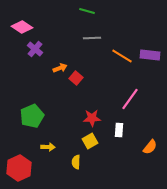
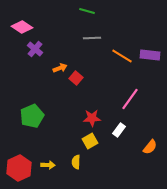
white rectangle: rotated 32 degrees clockwise
yellow arrow: moved 18 px down
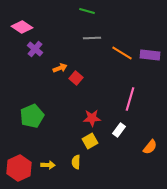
orange line: moved 3 px up
pink line: rotated 20 degrees counterclockwise
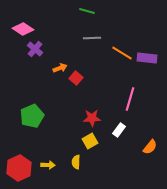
pink diamond: moved 1 px right, 2 px down
purple rectangle: moved 3 px left, 3 px down
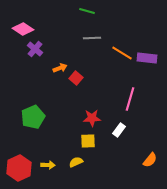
green pentagon: moved 1 px right, 1 px down
yellow square: moved 2 px left; rotated 28 degrees clockwise
orange semicircle: moved 13 px down
yellow semicircle: rotated 64 degrees clockwise
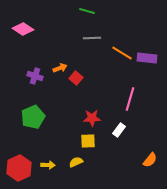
purple cross: moved 27 px down; rotated 21 degrees counterclockwise
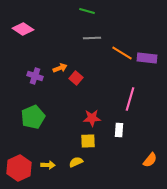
white rectangle: rotated 32 degrees counterclockwise
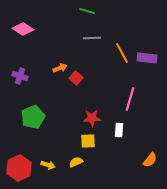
orange line: rotated 30 degrees clockwise
purple cross: moved 15 px left
yellow arrow: rotated 16 degrees clockwise
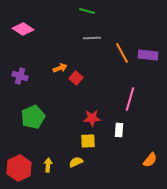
purple rectangle: moved 1 px right, 3 px up
yellow arrow: rotated 104 degrees counterclockwise
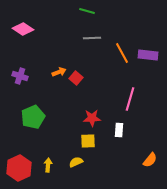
orange arrow: moved 1 px left, 4 px down
